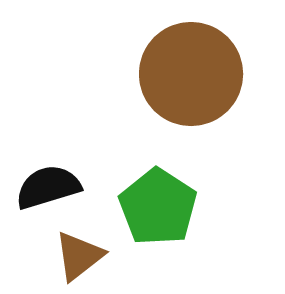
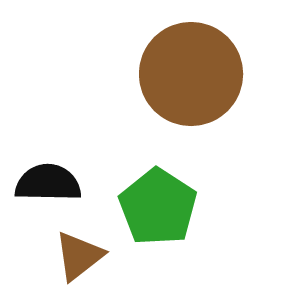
black semicircle: moved 4 px up; rotated 18 degrees clockwise
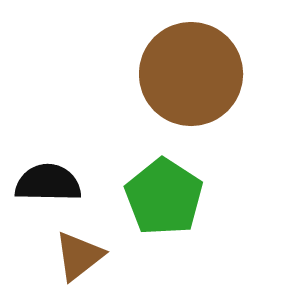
green pentagon: moved 6 px right, 10 px up
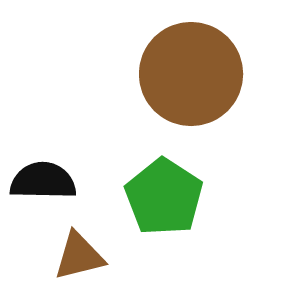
black semicircle: moved 5 px left, 2 px up
brown triangle: rotated 24 degrees clockwise
